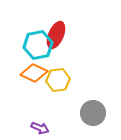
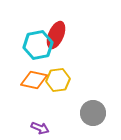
orange diamond: moved 7 px down; rotated 12 degrees counterclockwise
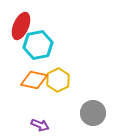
red ellipse: moved 35 px left, 9 px up
yellow hexagon: rotated 20 degrees counterclockwise
purple arrow: moved 3 px up
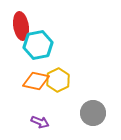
red ellipse: rotated 32 degrees counterclockwise
orange diamond: moved 2 px right, 1 px down
purple arrow: moved 3 px up
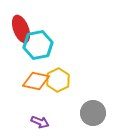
red ellipse: moved 3 px down; rotated 12 degrees counterclockwise
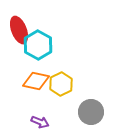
red ellipse: moved 2 px left, 1 px down
cyan hexagon: rotated 20 degrees counterclockwise
yellow hexagon: moved 3 px right, 4 px down
gray circle: moved 2 px left, 1 px up
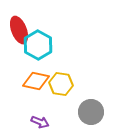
yellow hexagon: rotated 25 degrees counterclockwise
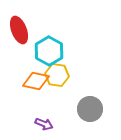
cyan hexagon: moved 11 px right, 6 px down
yellow hexagon: moved 4 px left, 9 px up
gray circle: moved 1 px left, 3 px up
purple arrow: moved 4 px right, 2 px down
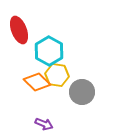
orange diamond: moved 1 px right, 1 px down; rotated 32 degrees clockwise
gray circle: moved 8 px left, 17 px up
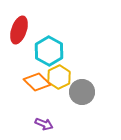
red ellipse: rotated 40 degrees clockwise
yellow hexagon: moved 2 px right, 2 px down; rotated 25 degrees clockwise
